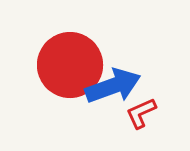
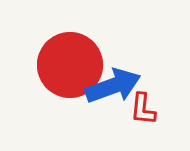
red L-shape: moved 2 px right, 4 px up; rotated 60 degrees counterclockwise
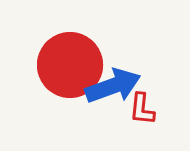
red L-shape: moved 1 px left
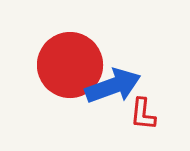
red L-shape: moved 1 px right, 5 px down
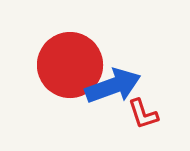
red L-shape: rotated 24 degrees counterclockwise
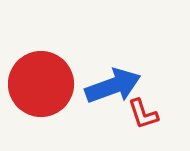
red circle: moved 29 px left, 19 px down
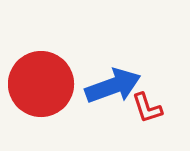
red L-shape: moved 4 px right, 6 px up
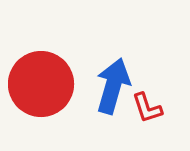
blue arrow: rotated 54 degrees counterclockwise
